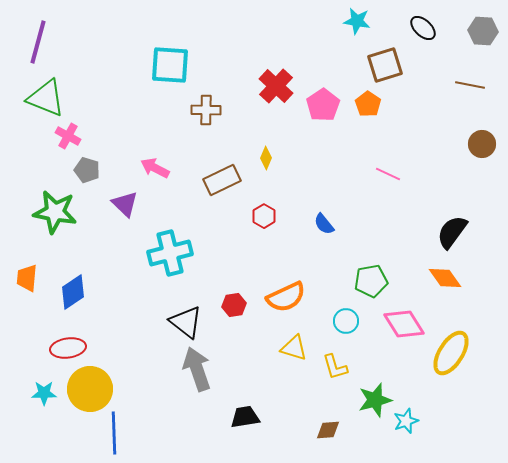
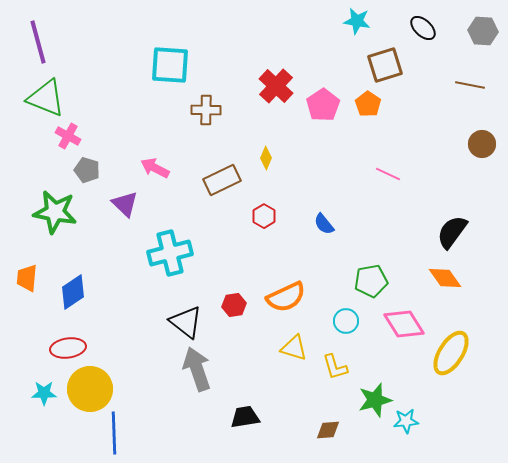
purple line at (38, 42): rotated 30 degrees counterclockwise
cyan star at (406, 421): rotated 15 degrees clockwise
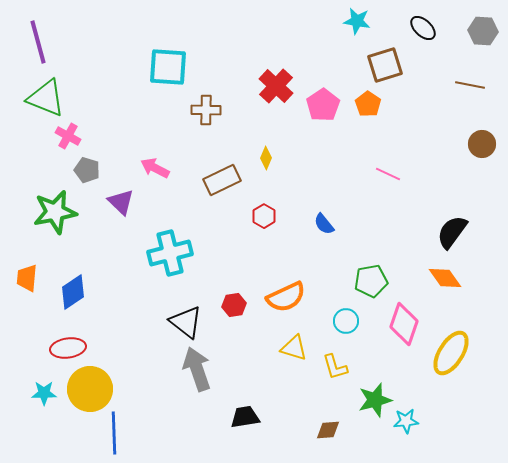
cyan square at (170, 65): moved 2 px left, 2 px down
purple triangle at (125, 204): moved 4 px left, 2 px up
green star at (55, 212): rotated 21 degrees counterclockwise
pink diamond at (404, 324): rotated 51 degrees clockwise
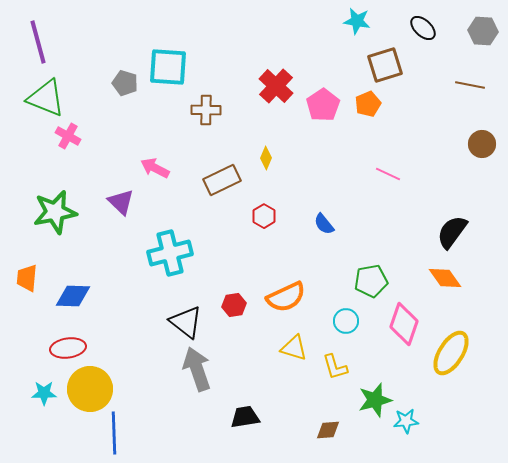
orange pentagon at (368, 104): rotated 15 degrees clockwise
gray pentagon at (87, 170): moved 38 px right, 87 px up
blue diamond at (73, 292): moved 4 px down; rotated 36 degrees clockwise
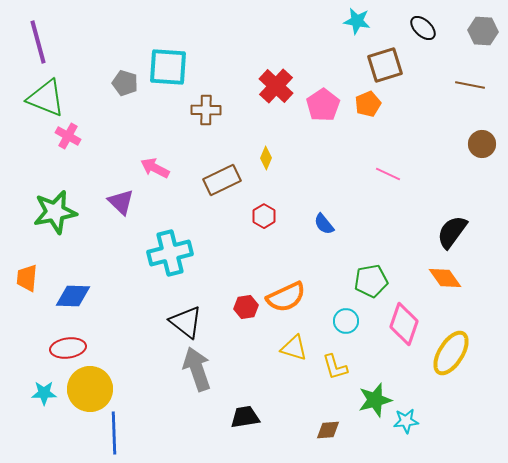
red hexagon at (234, 305): moved 12 px right, 2 px down
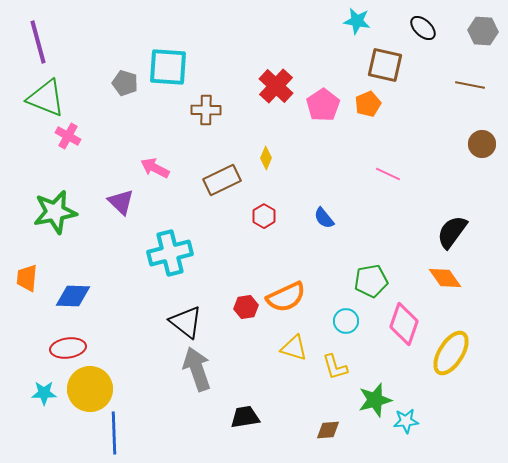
brown square at (385, 65): rotated 30 degrees clockwise
blue semicircle at (324, 224): moved 6 px up
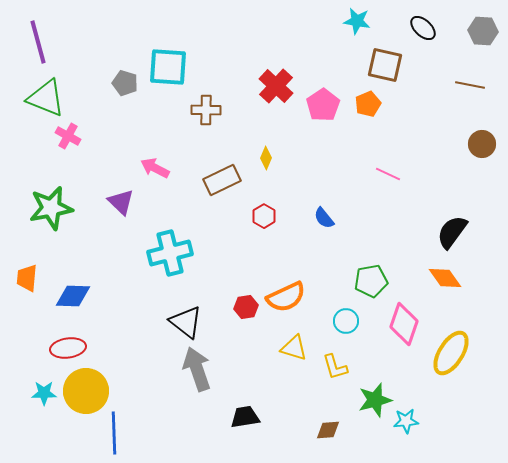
green star at (55, 212): moved 4 px left, 4 px up
yellow circle at (90, 389): moved 4 px left, 2 px down
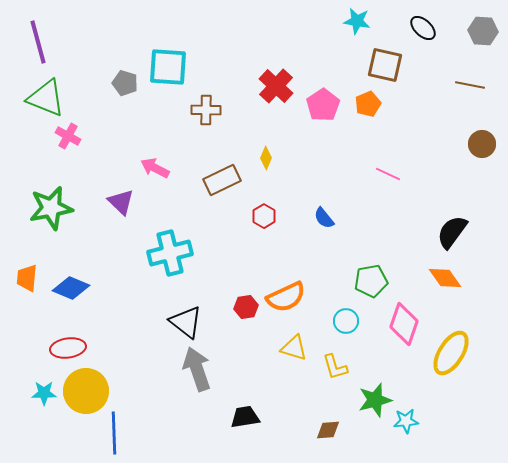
blue diamond at (73, 296): moved 2 px left, 8 px up; rotated 21 degrees clockwise
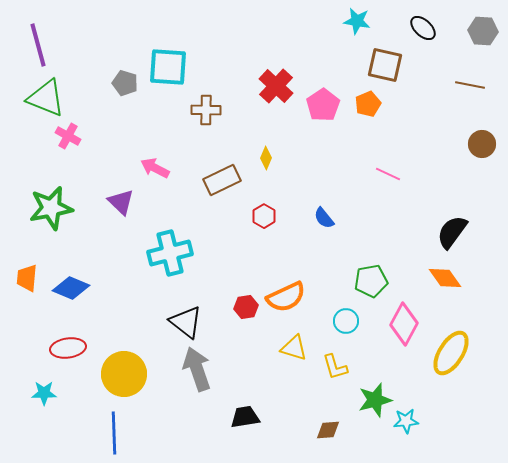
purple line at (38, 42): moved 3 px down
pink diamond at (404, 324): rotated 9 degrees clockwise
yellow circle at (86, 391): moved 38 px right, 17 px up
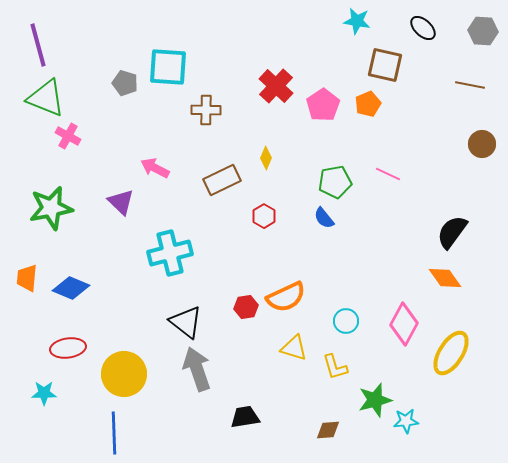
green pentagon at (371, 281): moved 36 px left, 99 px up
